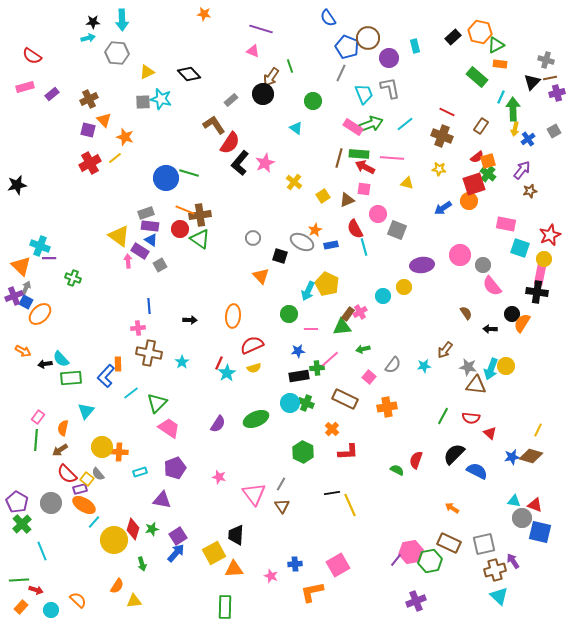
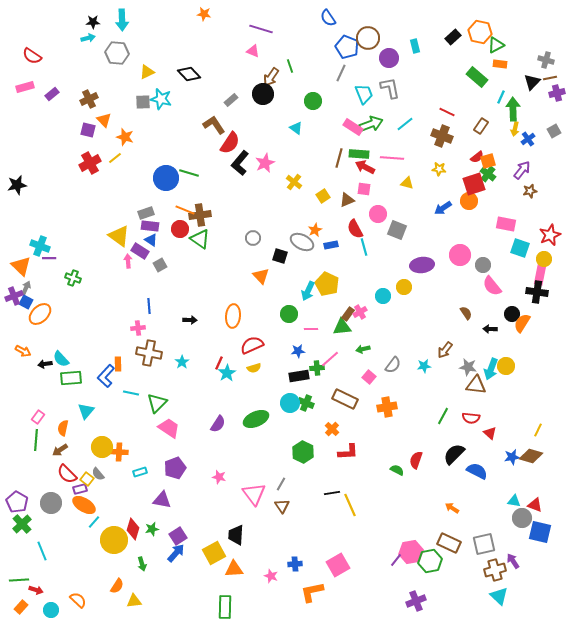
cyan line at (131, 393): rotated 49 degrees clockwise
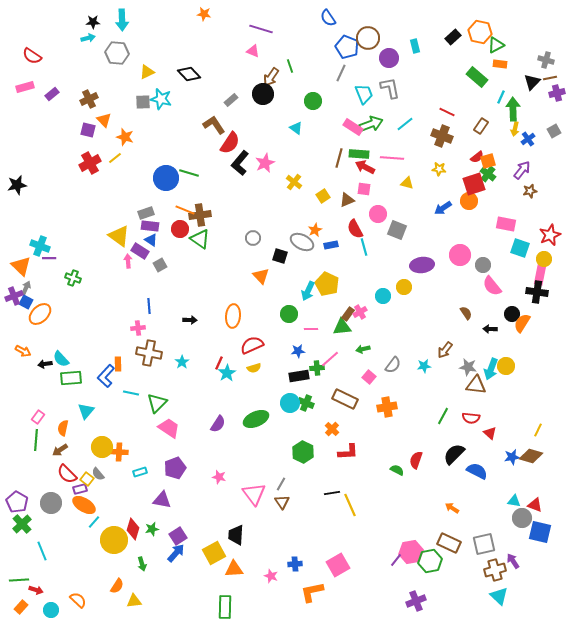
brown triangle at (282, 506): moved 4 px up
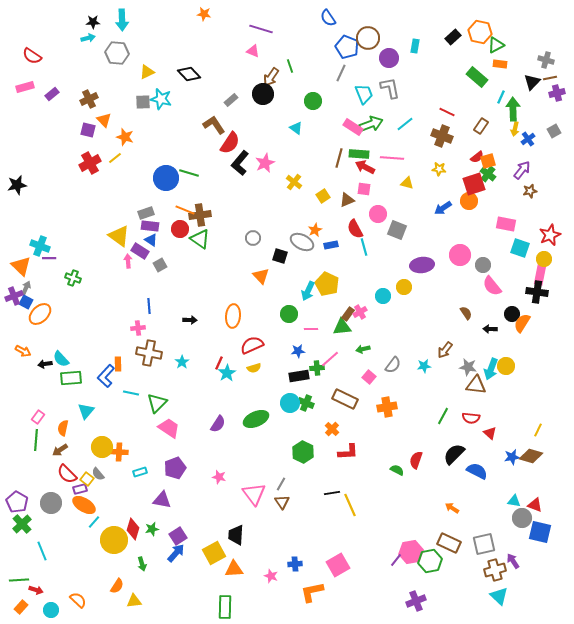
cyan rectangle at (415, 46): rotated 24 degrees clockwise
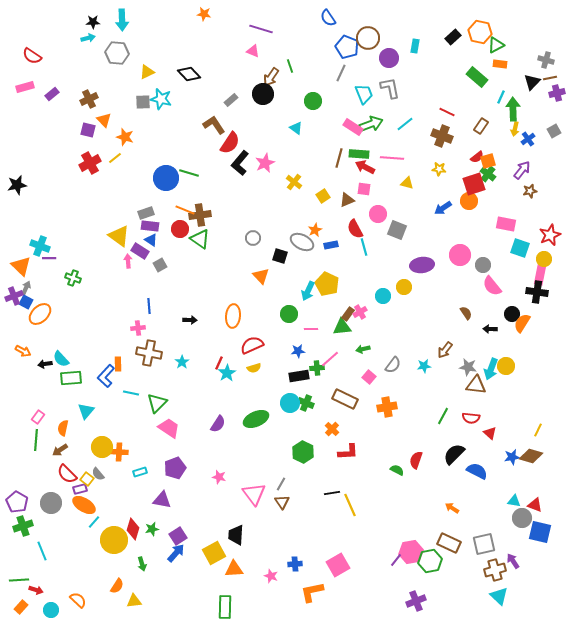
green cross at (22, 524): moved 1 px right, 2 px down; rotated 24 degrees clockwise
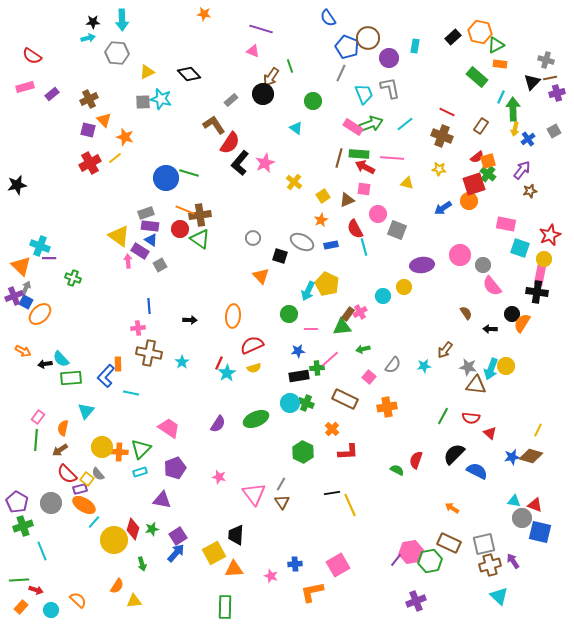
orange star at (315, 230): moved 6 px right, 10 px up
green triangle at (157, 403): moved 16 px left, 46 px down
brown cross at (495, 570): moved 5 px left, 5 px up
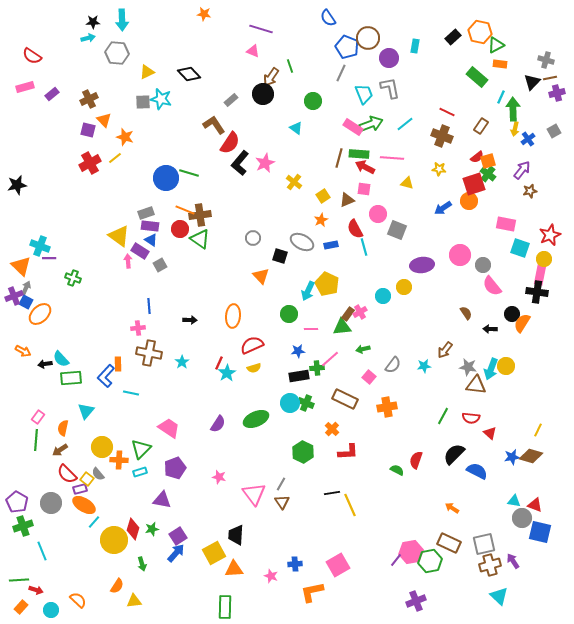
orange cross at (119, 452): moved 8 px down
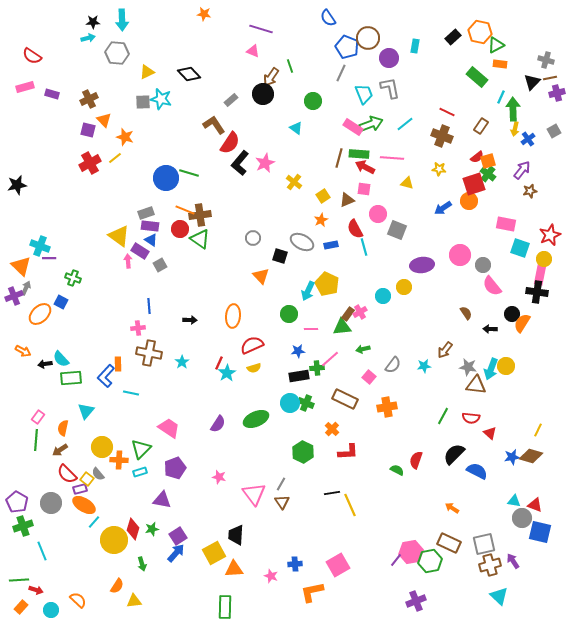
purple rectangle at (52, 94): rotated 56 degrees clockwise
blue square at (26, 302): moved 35 px right
